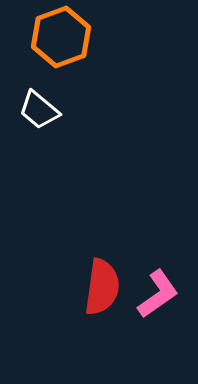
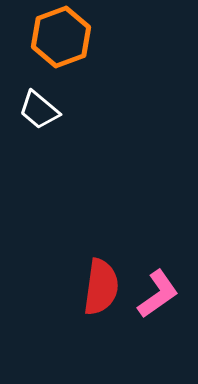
red semicircle: moved 1 px left
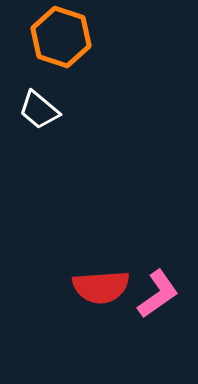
orange hexagon: rotated 22 degrees counterclockwise
red semicircle: rotated 78 degrees clockwise
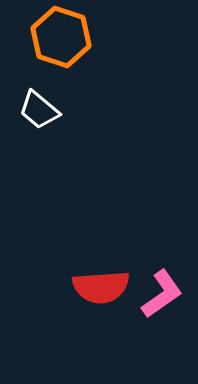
pink L-shape: moved 4 px right
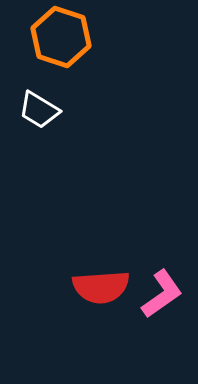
white trapezoid: rotated 9 degrees counterclockwise
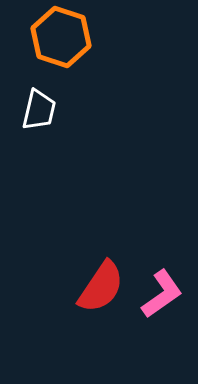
white trapezoid: rotated 108 degrees counterclockwise
red semicircle: rotated 52 degrees counterclockwise
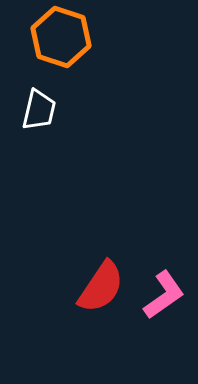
pink L-shape: moved 2 px right, 1 px down
